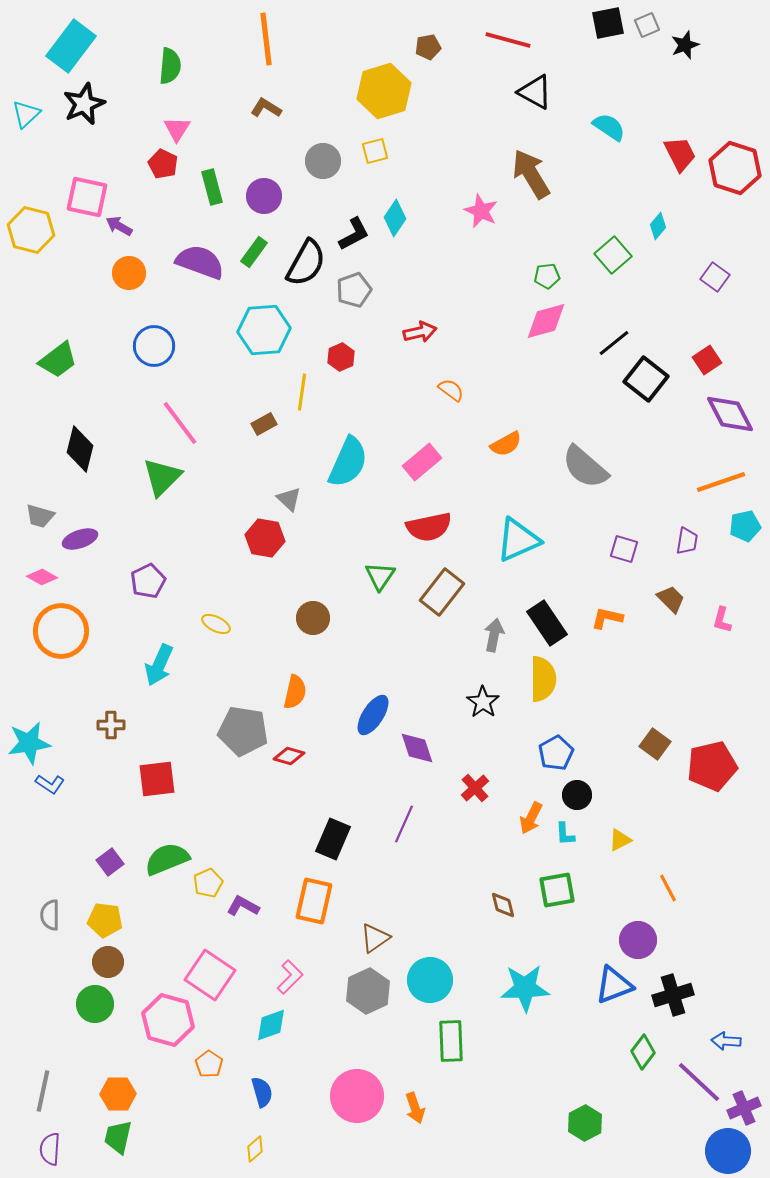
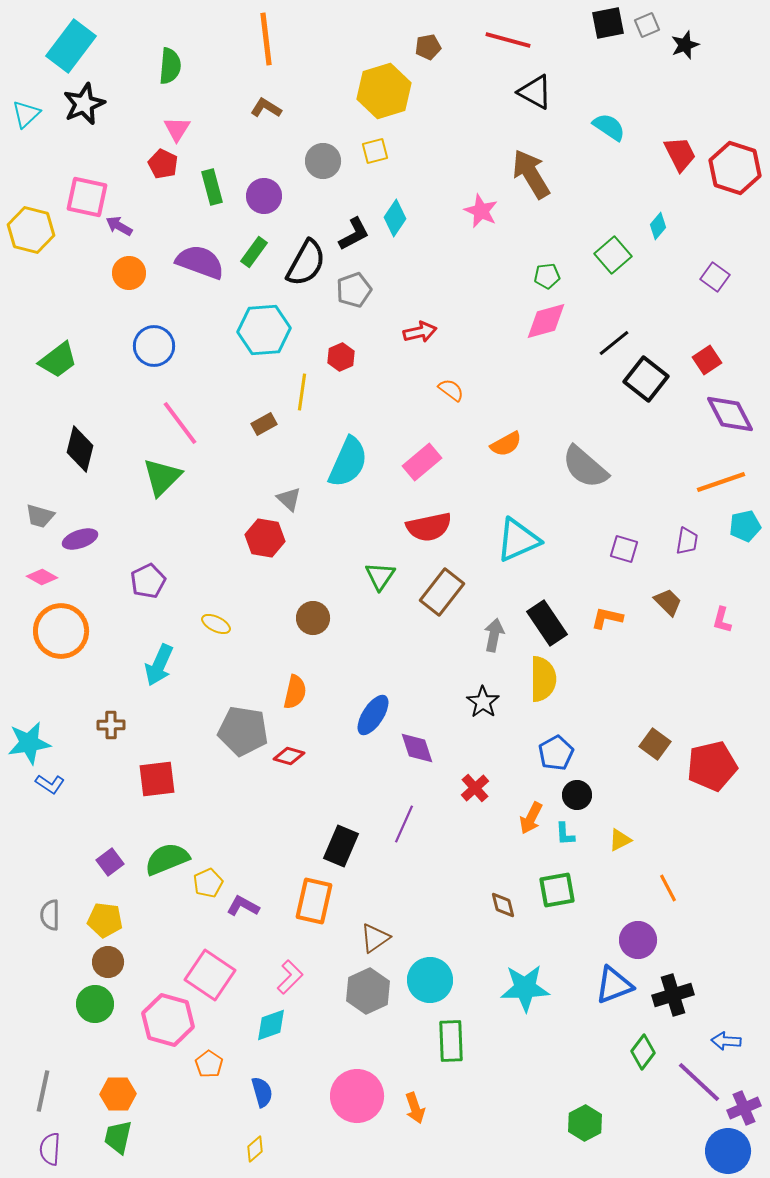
brown trapezoid at (671, 599): moved 3 px left, 3 px down
black rectangle at (333, 839): moved 8 px right, 7 px down
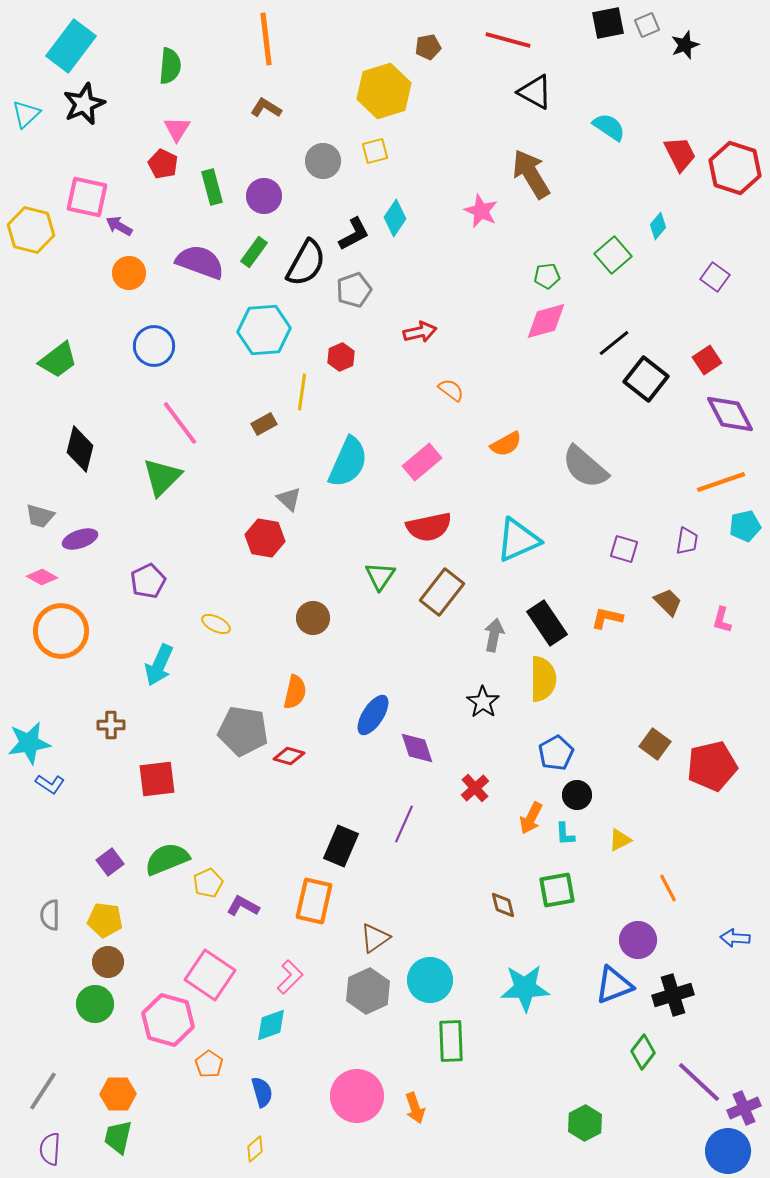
blue arrow at (726, 1041): moved 9 px right, 103 px up
gray line at (43, 1091): rotated 21 degrees clockwise
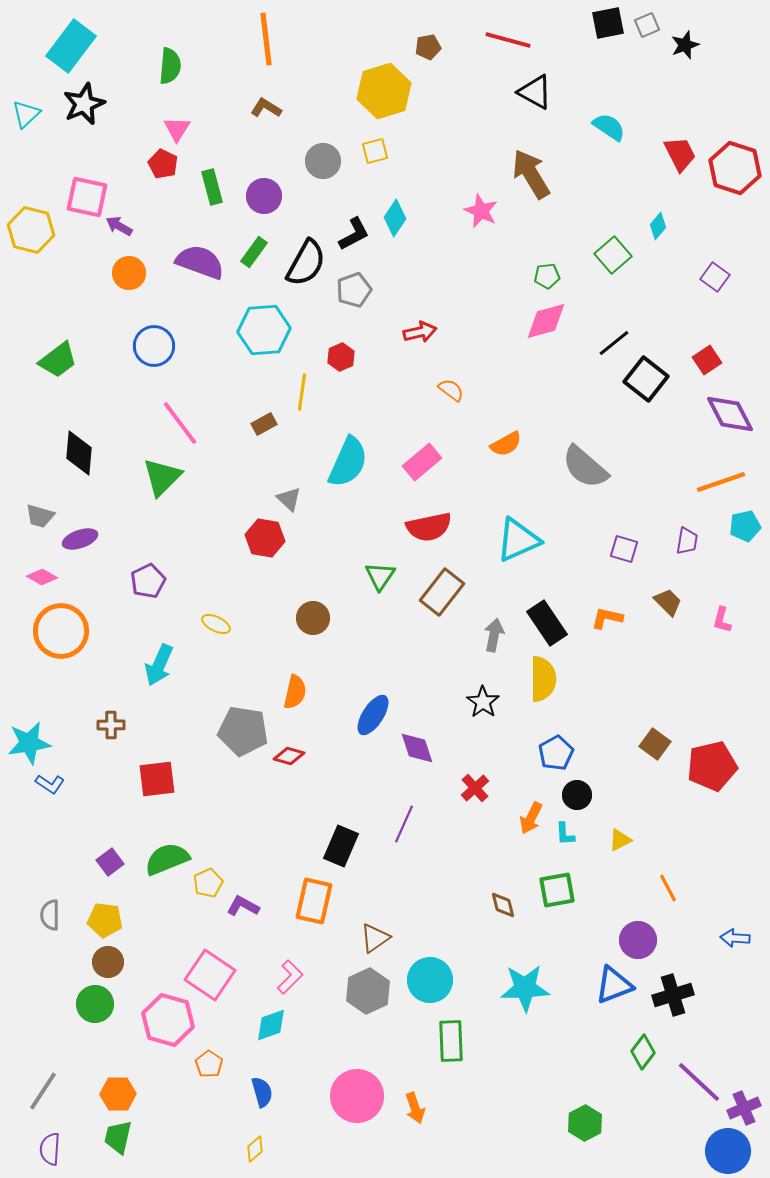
black diamond at (80, 449): moved 1 px left, 4 px down; rotated 9 degrees counterclockwise
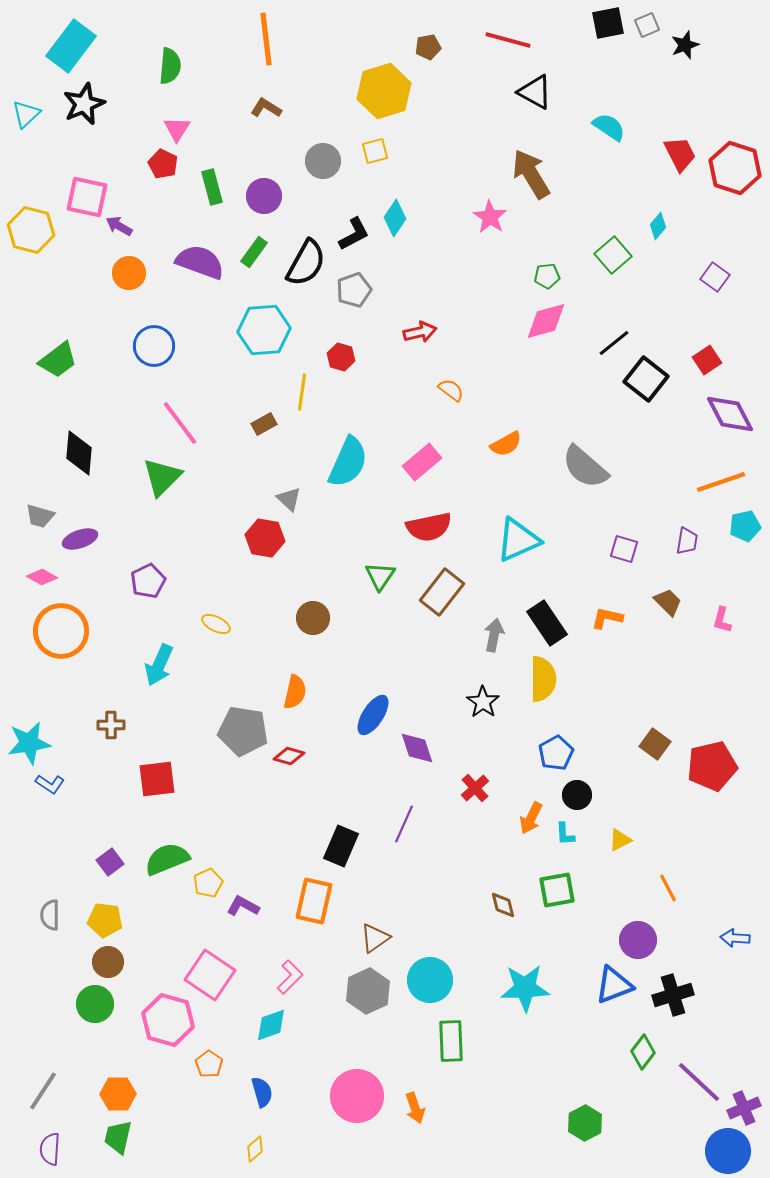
pink star at (481, 211): moved 9 px right, 6 px down; rotated 8 degrees clockwise
red hexagon at (341, 357): rotated 20 degrees counterclockwise
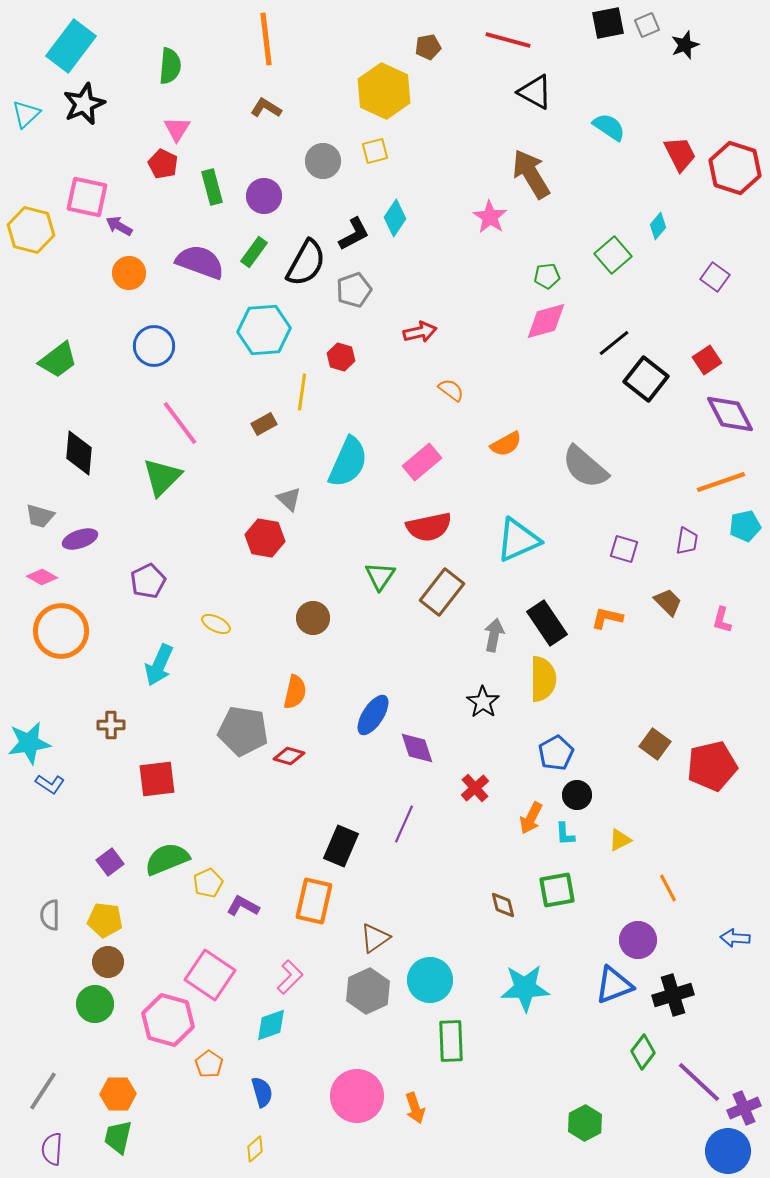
yellow hexagon at (384, 91): rotated 18 degrees counterclockwise
purple semicircle at (50, 1149): moved 2 px right
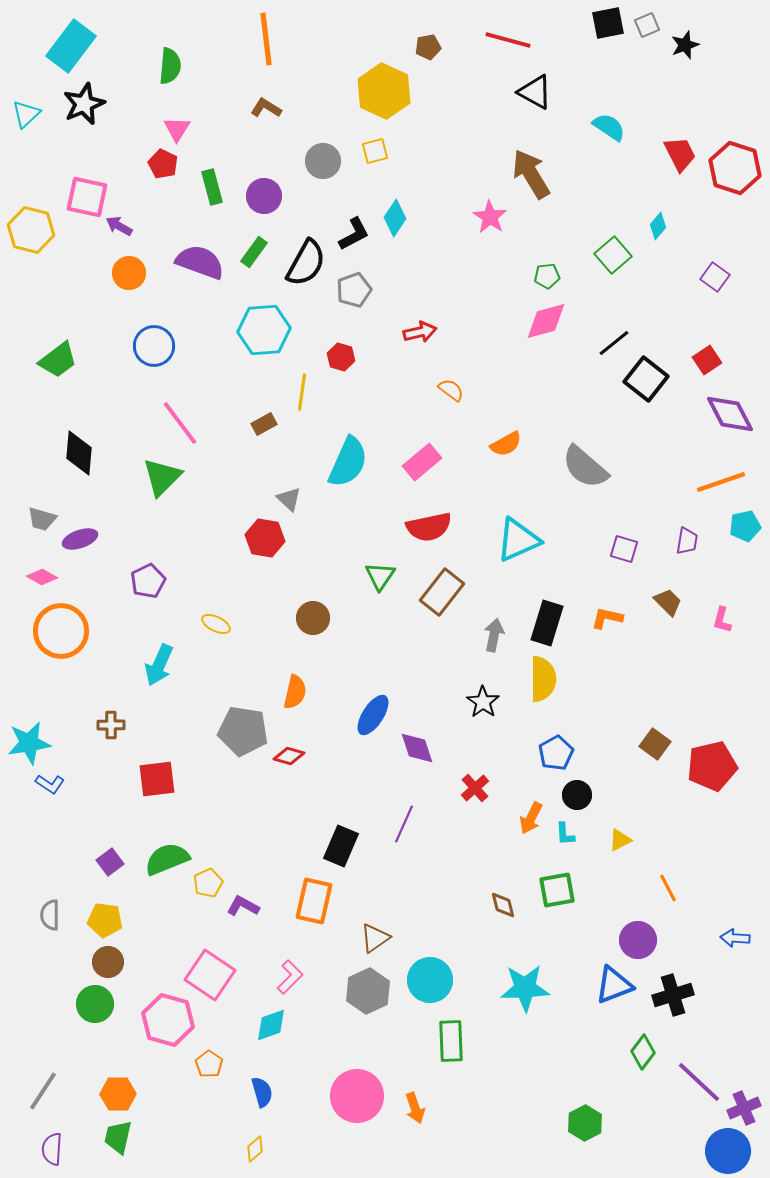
gray trapezoid at (40, 516): moved 2 px right, 3 px down
black rectangle at (547, 623): rotated 51 degrees clockwise
